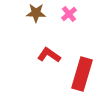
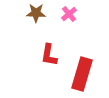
red L-shape: rotated 115 degrees counterclockwise
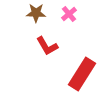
red L-shape: moved 2 px left, 9 px up; rotated 40 degrees counterclockwise
red rectangle: rotated 16 degrees clockwise
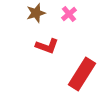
brown star: rotated 18 degrees counterclockwise
red L-shape: rotated 40 degrees counterclockwise
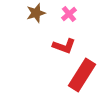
red L-shape: moved 17 px right
red rectangle: moved 1 px down
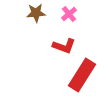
brown star: rotated 12 degrees clockwise
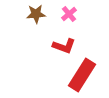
brown star: moved 1 px down
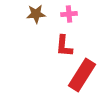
pink cross: rotated 35 degrees clockwise
red L-shape: rotated 75 degrees clockwise
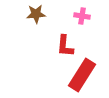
pink cross: moved 13 px right, 2 px down; rotated 14 degrees clockwise
red L-shape: moved 1 px right
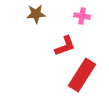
red L-shape: rotated 115 degrees counterclockwise
